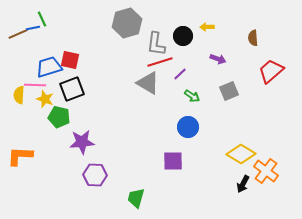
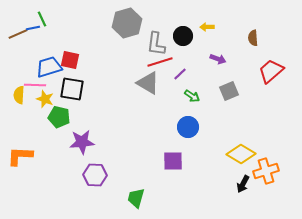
black square: rotated 30 degrees clockwise
orange cross: rotated 35 degrees clockwise
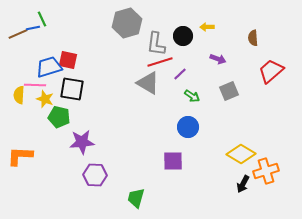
red square: moved 2 px left
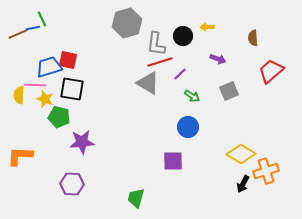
purple hexagon: moved 23 px left, 9 px down
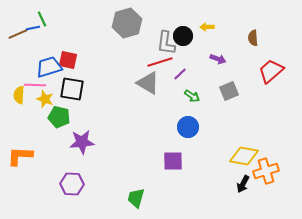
gray L-shape: moved 10 px right, 1 px up
yellow diamond: moved 3 px right, 2 px down; rotated 20 degrees counterclockwise
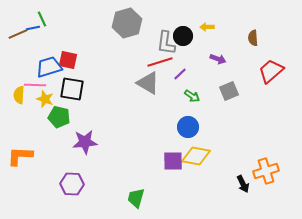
purple star: moved 3 px right
yellow diamond: moved 48 px left
black arrow: rotated 54 degrees counterclockwise
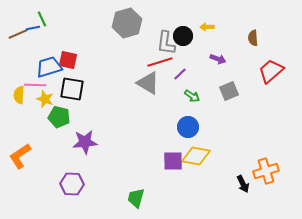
orange L-shape: rotated 36 degrees counterclockwise
